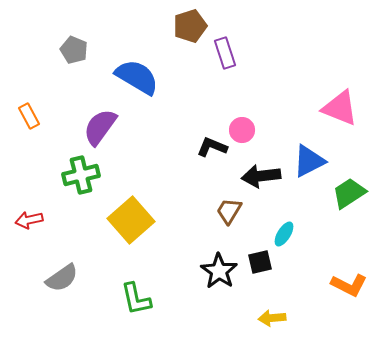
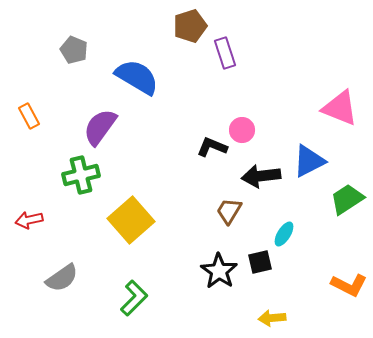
green trapezoid: moved 2 px left, 6 px down
green L-shape: moved 2 px left, 1 px up; rotated 123 degrees counterclockwise
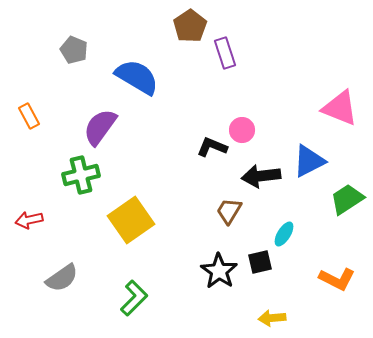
brown pentagon: rotated 16 degrees counterclockwise
yellow square: rotated 6 degrees clockwise
orange L-shape: moved 12 px left, 6 px up
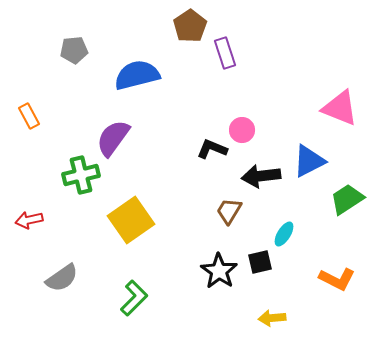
gray pentagon: rotated 28 degrees counterclockwise
blue semicircle: moved 2 px up; rotated 45 degrees counterclockwise
purple semicircle: moved 13 px right, 11 px down
black L-shape: moved 2 px down
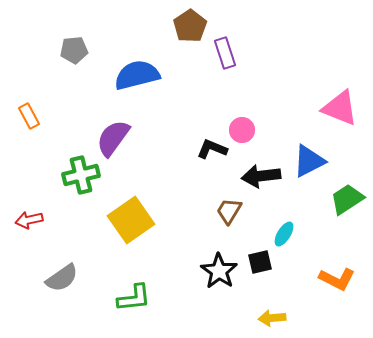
green L-shape: rotated 39 degrees clockwise
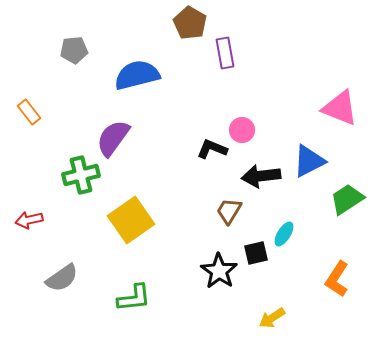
brown pentagon: moved 3 px up; rotated 8 degrees counterclockwise
purple rectangle: rotated 8 degrees clockwise
orange rectangle: moved 4 px up; rotated 10 degrees counterclockwise
black square: moved 4 px left, 9 px up
orange L-shape: rotated 96 degrees clockwise
yellow arrow: rotated 28 degrees counterclockwise
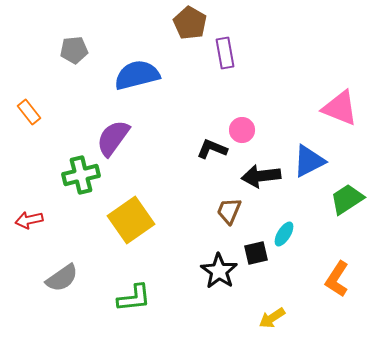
brown trapezoid: rotated 8 degrees counterclockwise
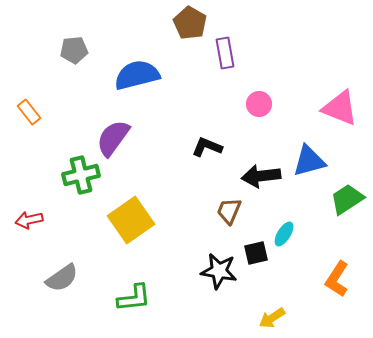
pink circle: moved 17 px right, 26 px up
black L-shape: moved 5 px left, 2 px up
blue triangle: rotated 12 degrees clockwise
black star: rotated 24 degrees counterclockwise
